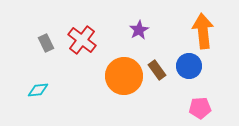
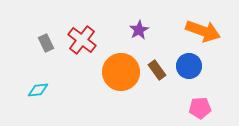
orange arrow: rotated 116 degrees clockwise
orange circle: moved 3 px left, 4 px up
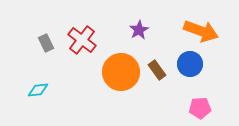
orange arrow: moved 2 px left
blue circle: moved 1 px right, 2 px up
